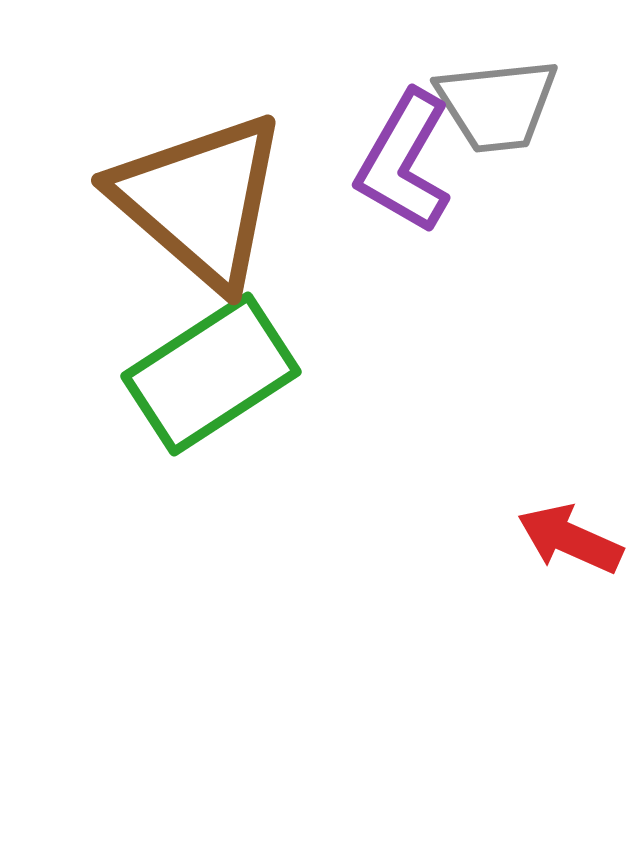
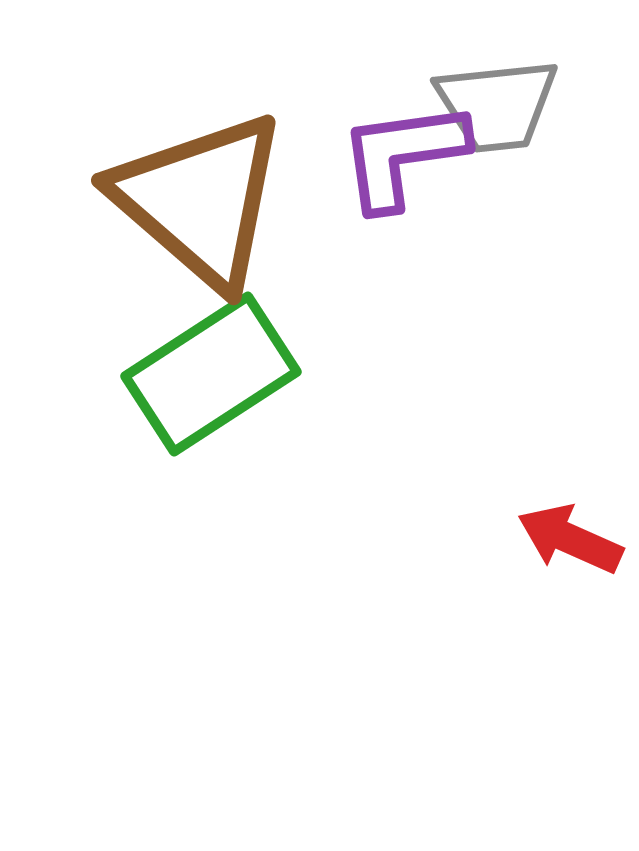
purple L-shape: moved 1 px left, 7 px up; rotated 52 degrees clockwise
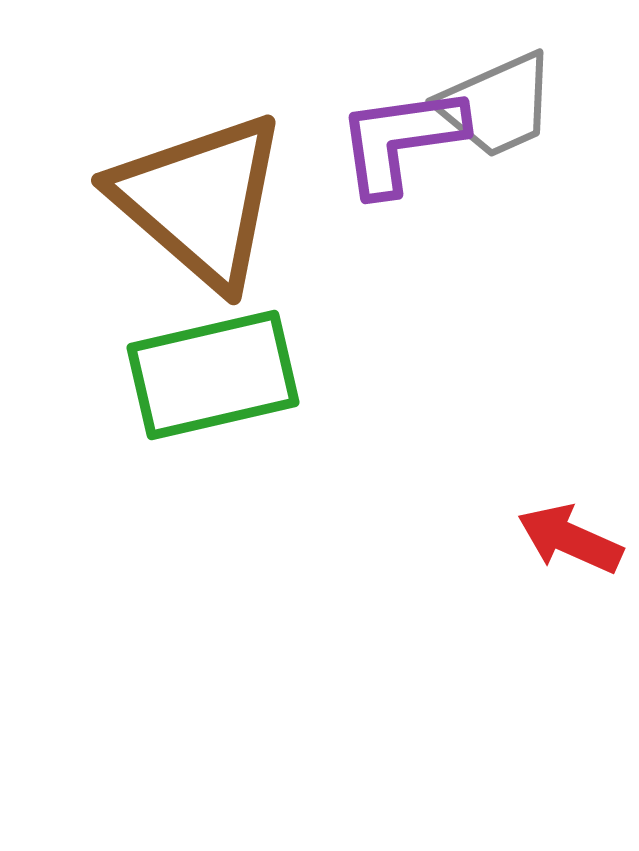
gray trapezoid: rotated 18 degrees counterclockwise
purple L-shape: moved 2 px left, 15 px up
green rectangle: moved 2 px right, 1 px down; rotated 20 degrees clockwise
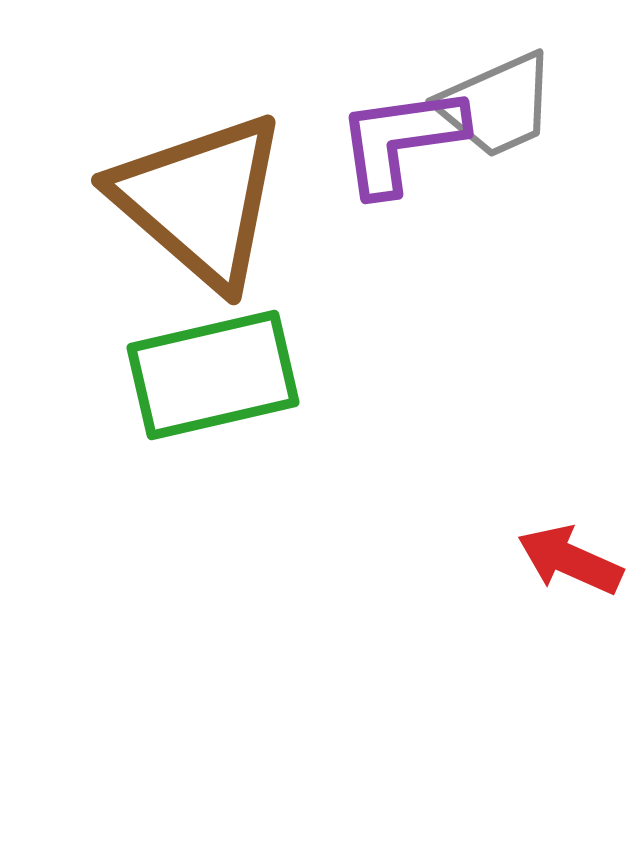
red arrow: moved 21 px down
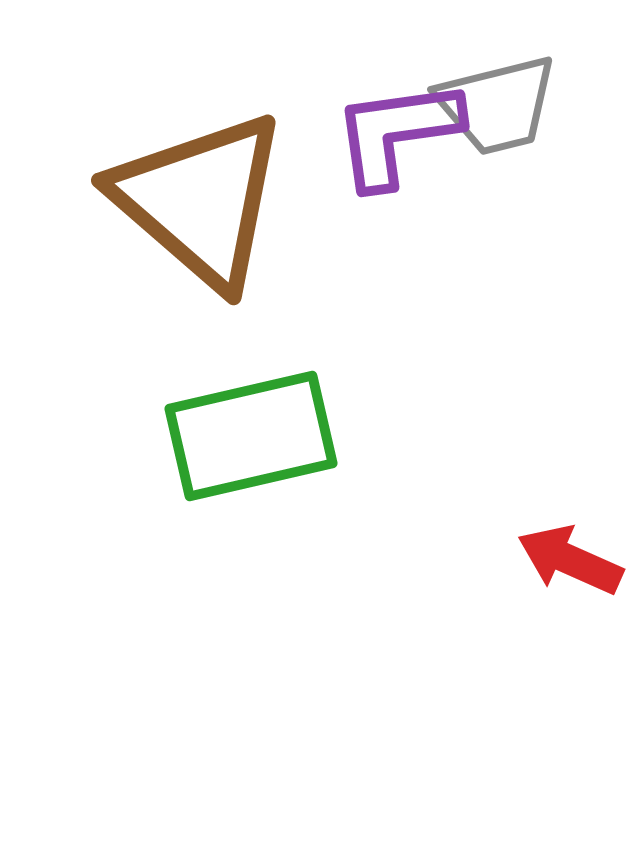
gray trapezoid: rotated 10 degrees clockwise
purple L-shape: moved 4 px left, 7 px up
green rectangle: moved 38 px right, 61 px down
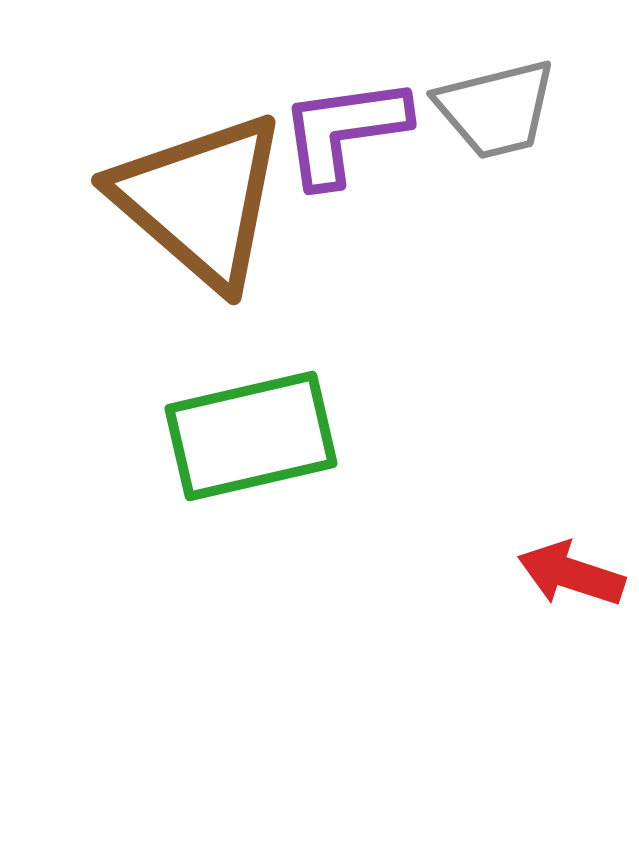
gray trapezoid: moved 1 px left, 4 px down
purple L-shape: moved 53 px left, 2 px up
red arrow: moved 1 px right, 14 px down; rotated 6 degrees counterclockwise
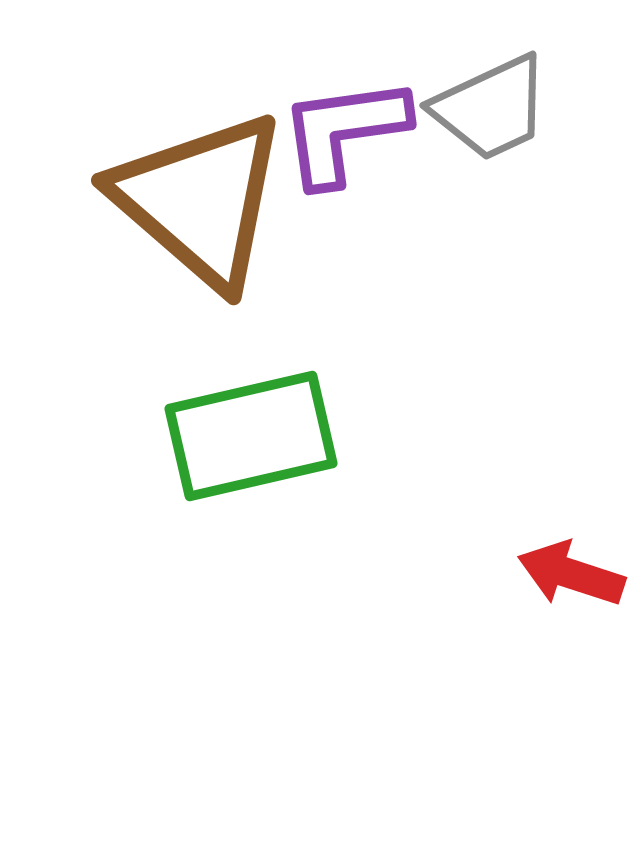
gray trapezoid: moved 5 px left, 1 px up; rotated 11 degrees counterclockwise
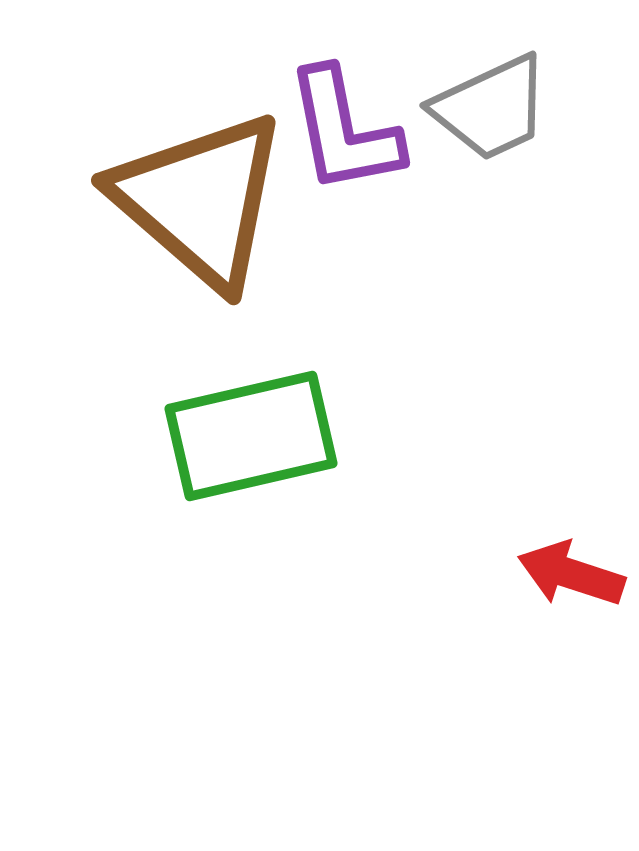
purple L-shape: rotated 93 degrees counterclockwise
